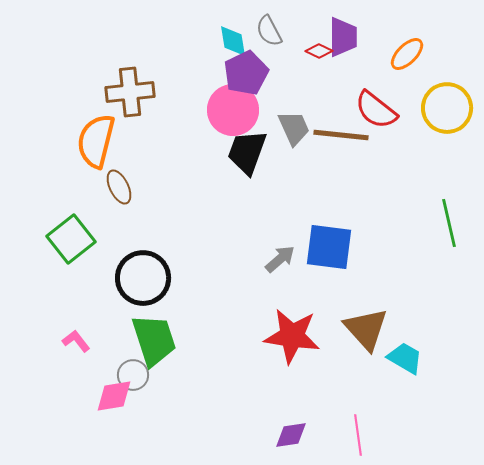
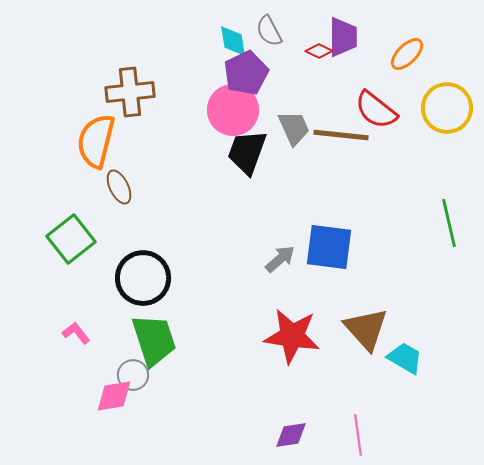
pink L-shape: moved 8 px up
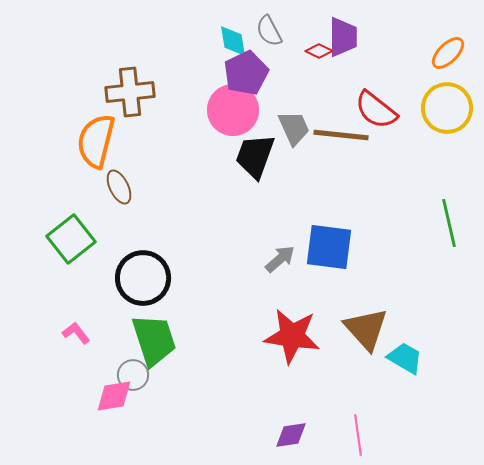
orange ellipse: moved 41 px right, 1 px up
black trapezoid: moved 8 px right, 4 px down
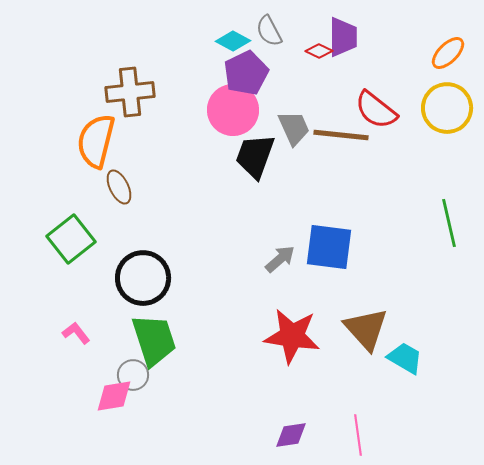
cyan diamond: rotated 52 degrees counterclockwise
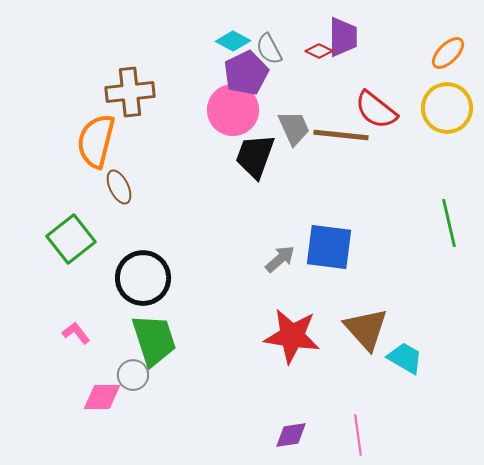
gray semicircle: moved 18 px down
pink diamond: moved 12 px left, 1 px down; rotated 9 degrees clockwise
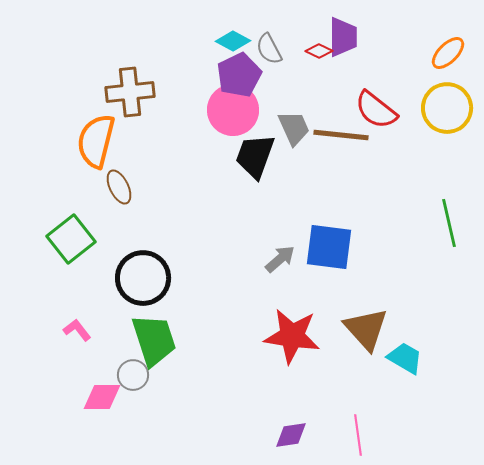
purple pentagon: moved 7 px left, 2 px down
pink L-shape: moved 1 px right, 3 px up
